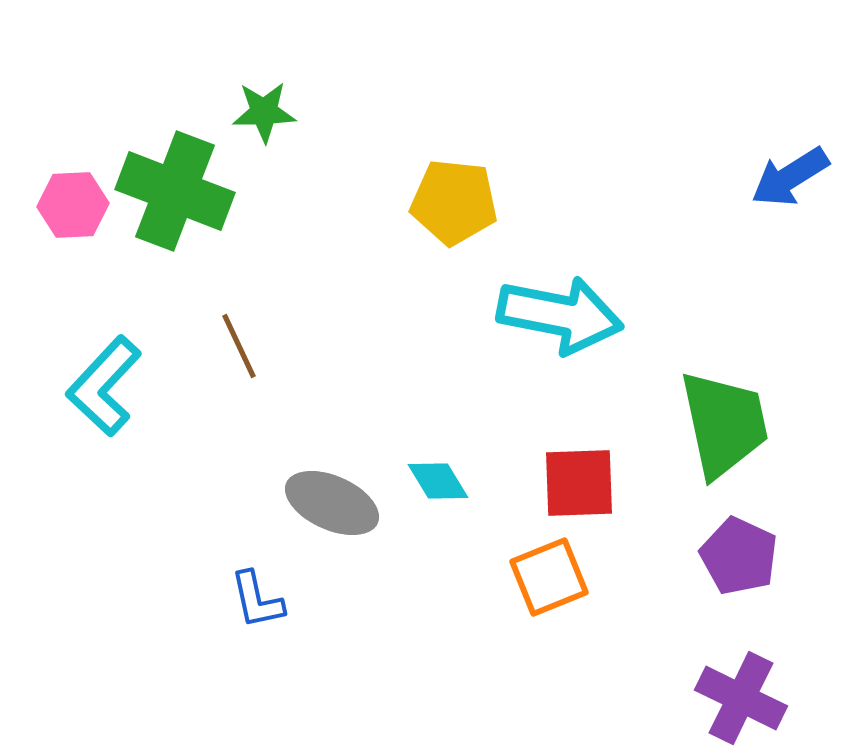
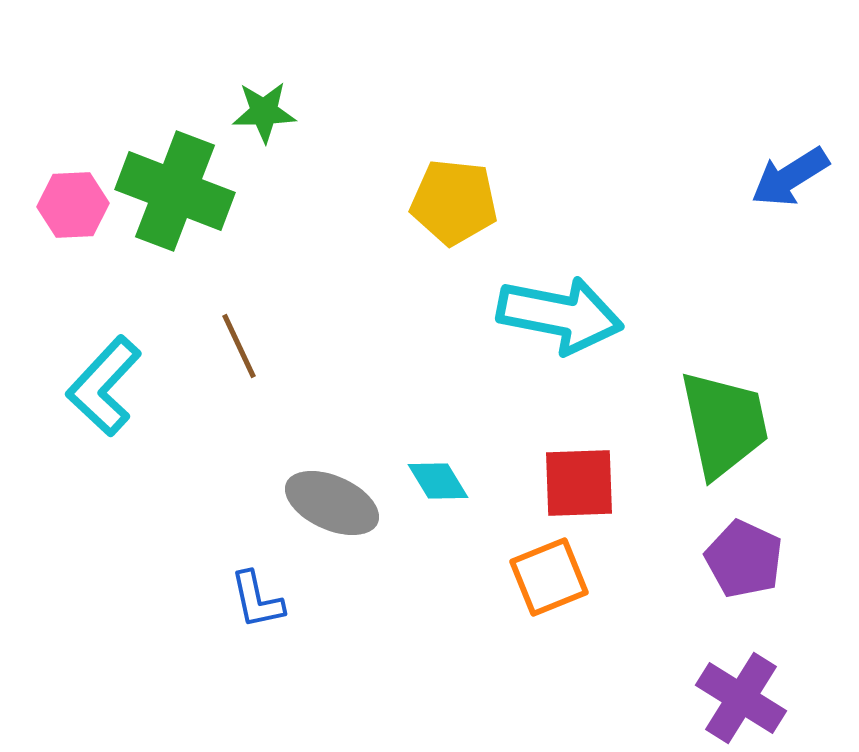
purple pentagon: moved 5 px right, 3 px down
purple cross: rotated 6 degrees clockwise
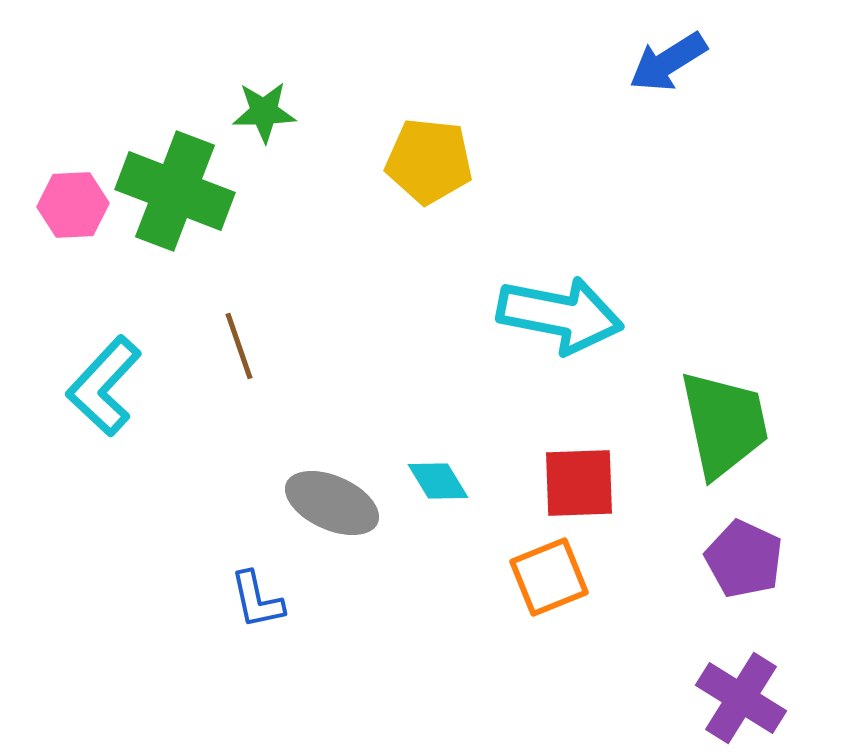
blue arrow: moved 122 px left, 115 px up
yellow pentagon: moved 25 px left, 41 px up
brown line: rotated 6 degrees clockwise
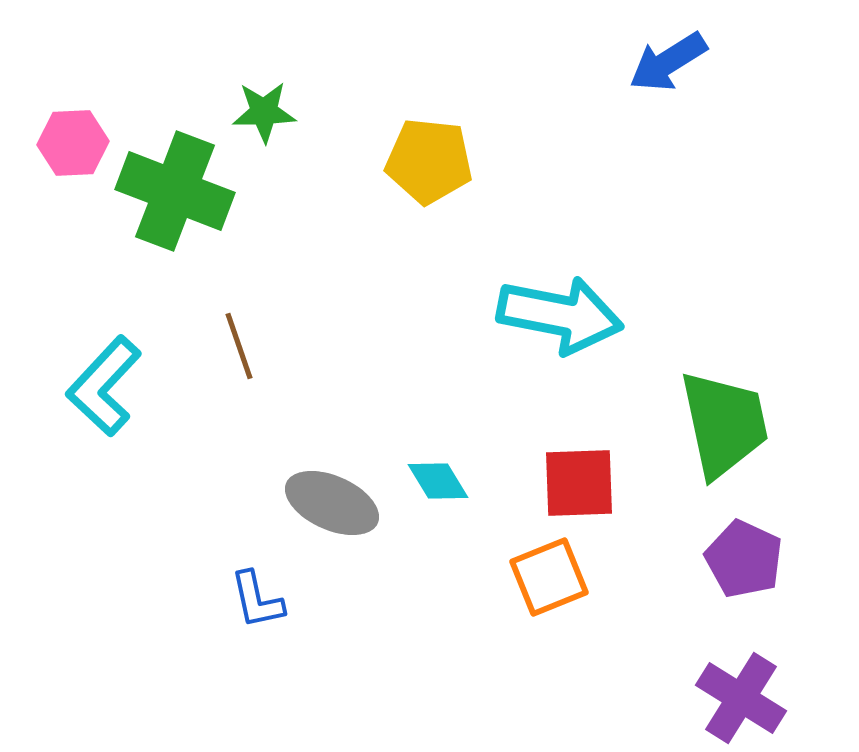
pink hexagon: moved 62 px up
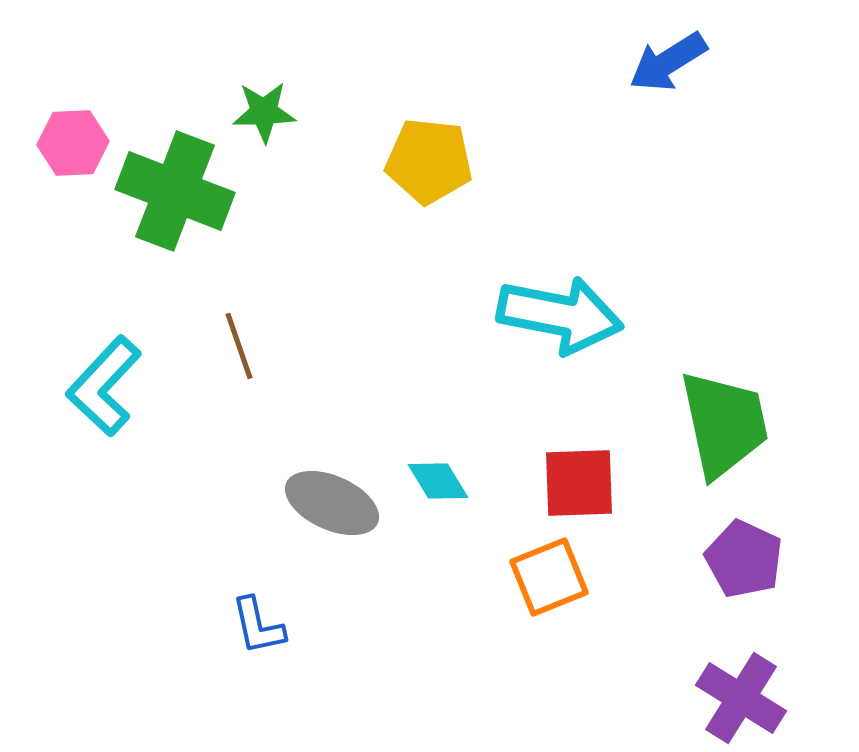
blue L-shape: moved 1 px right, 26 px down
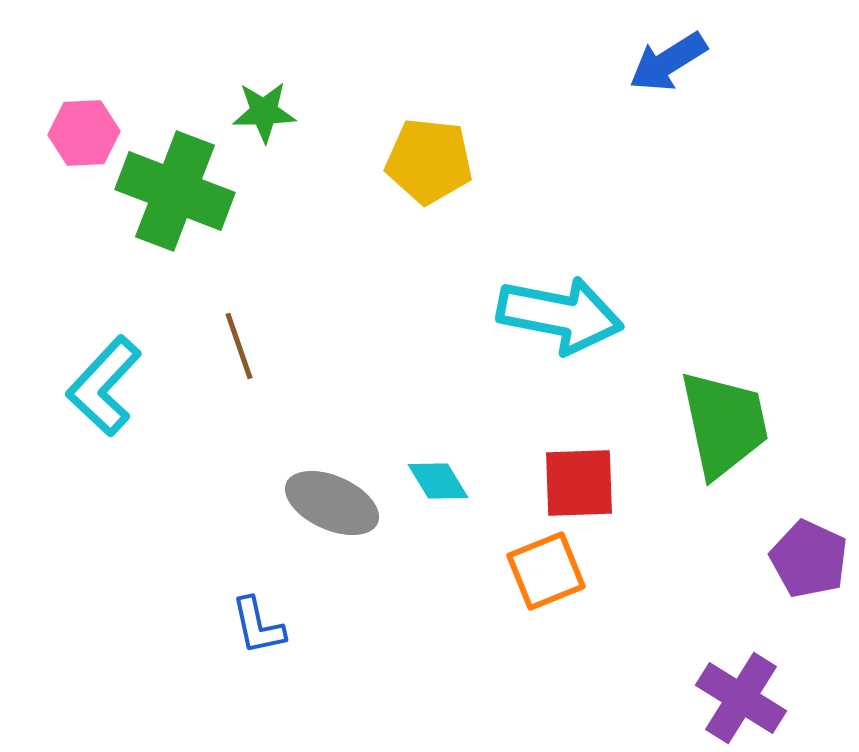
pink hexagon: moved 11 px right, 10 px up
purple pentagon: moved 65 px right
orange square: moved 3 px left, 6 px up
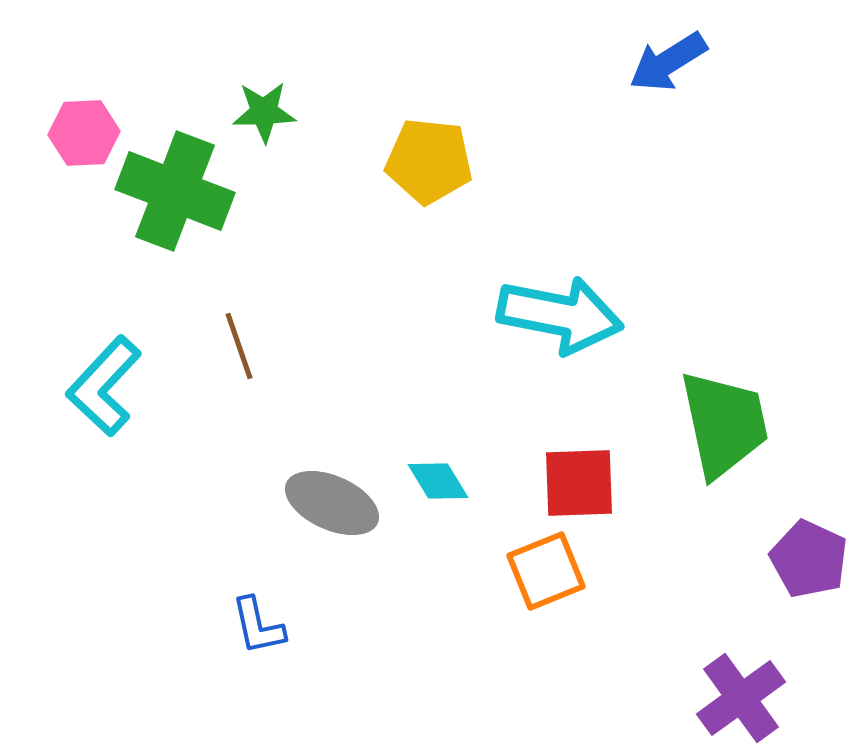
purple cross: rotated 22 degrees clockwise
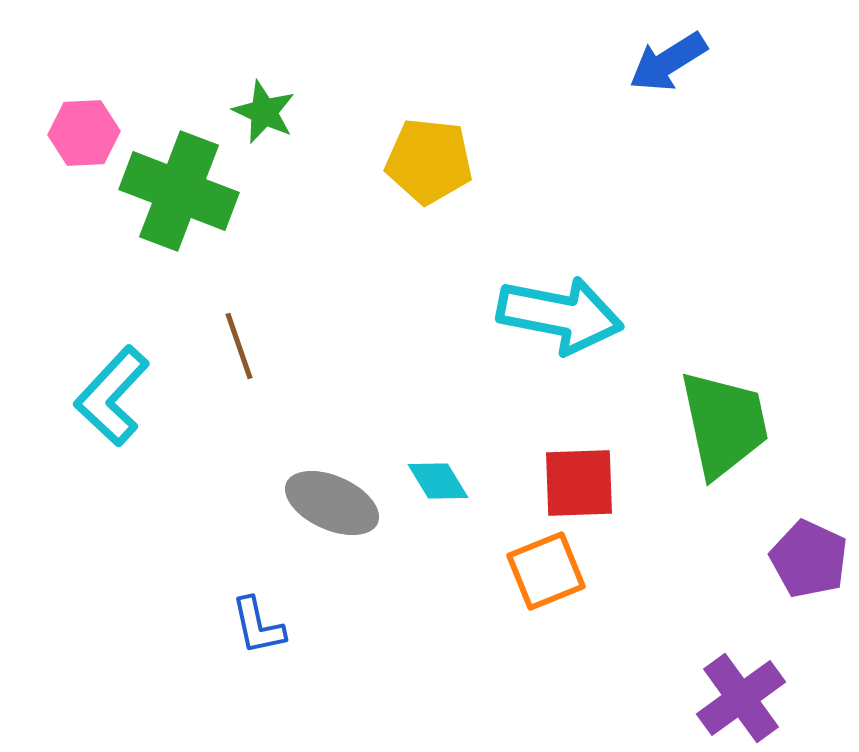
green star: rotated 26 degrees clockwise
green cross: moved 4 px right
cyan L-shape: moved 8 px right, 10 px down
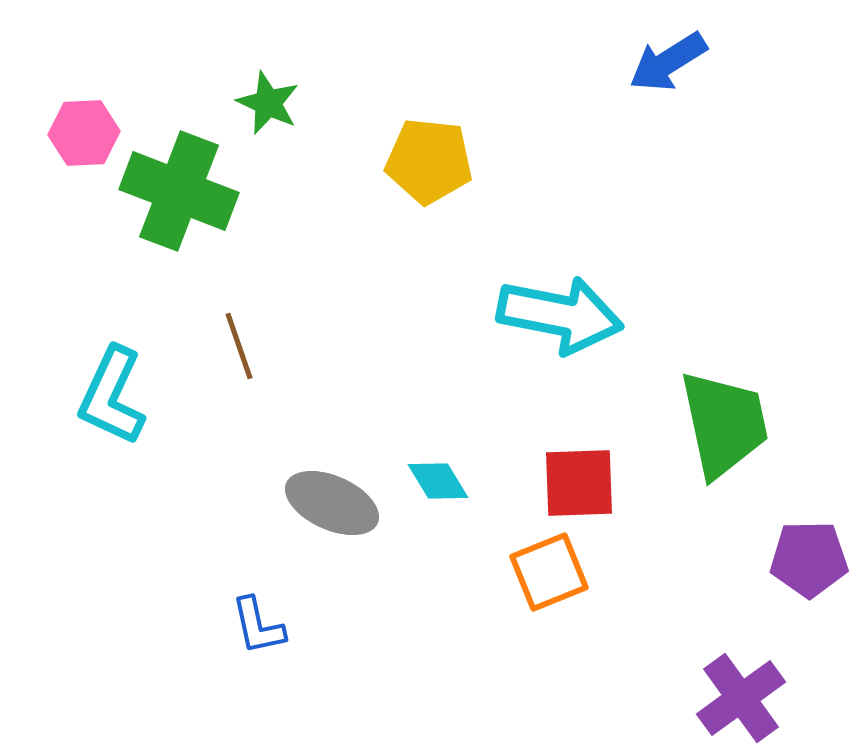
green star: moved 4 px right, 9 px up
cyan L-shape: rotated 18 degrees counterclockwise
purple pentagon: rotated 26 degrees counterclockwise
orange square: moved 3 px right, 1 px down
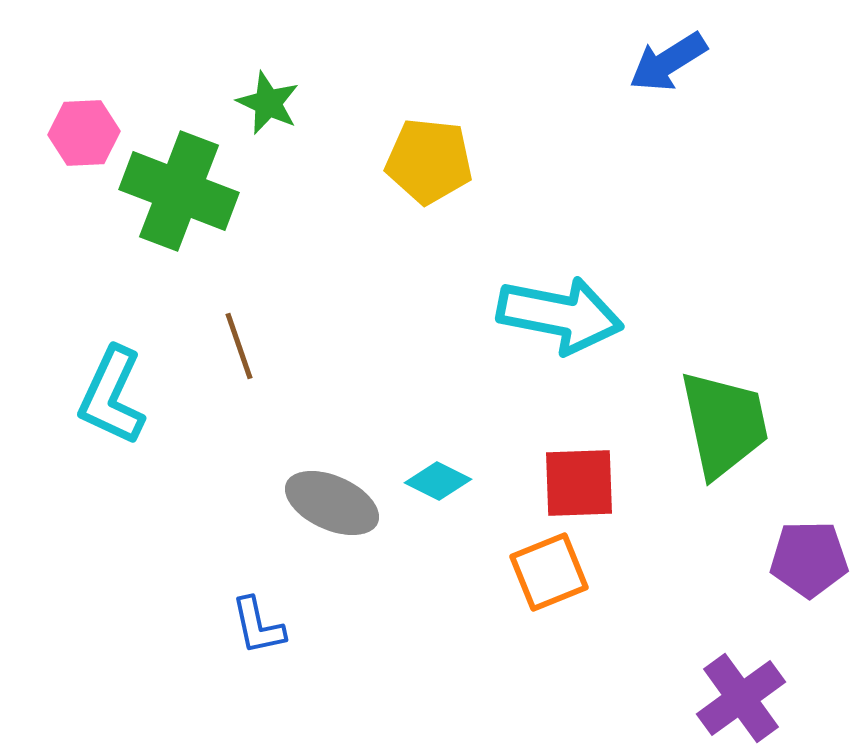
cyan diamond: rotated 32 degrees counterclockwise
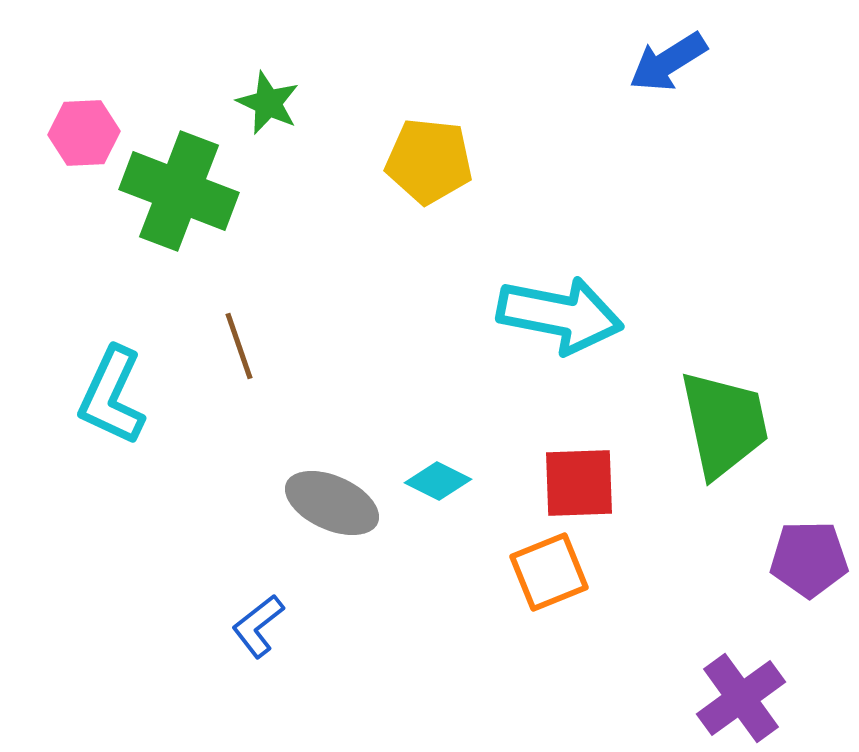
blue L-shape: rotated 64 degrees clockwise
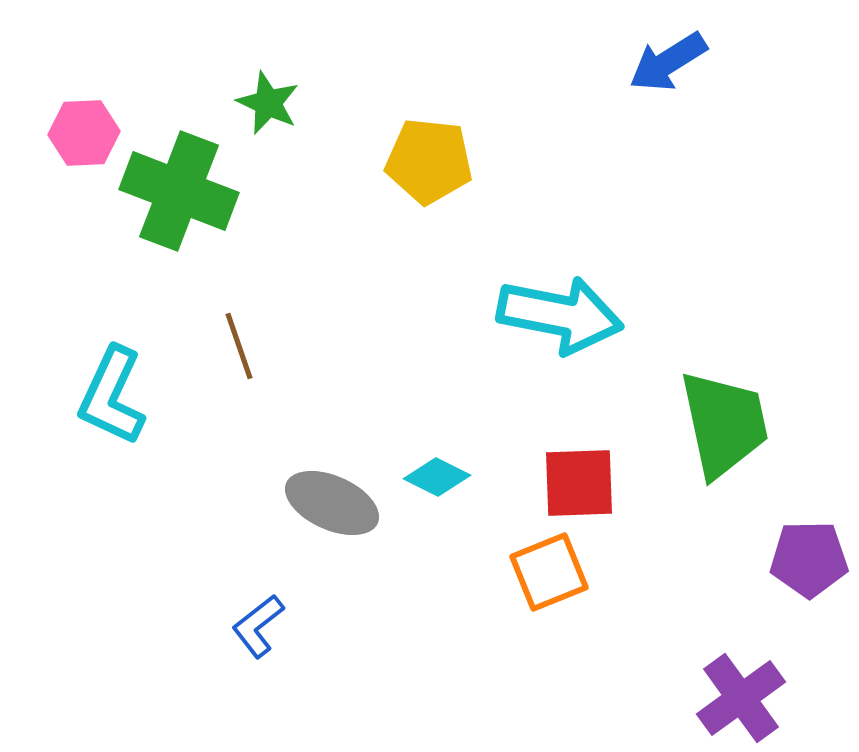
cyan diamond: moved 1 px left, 4 px up
